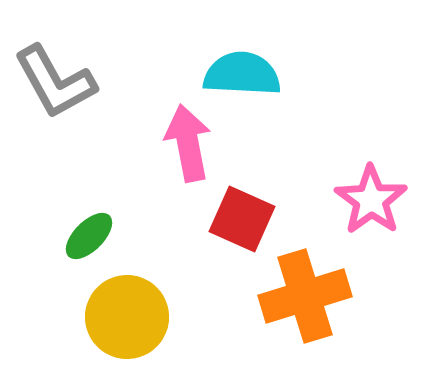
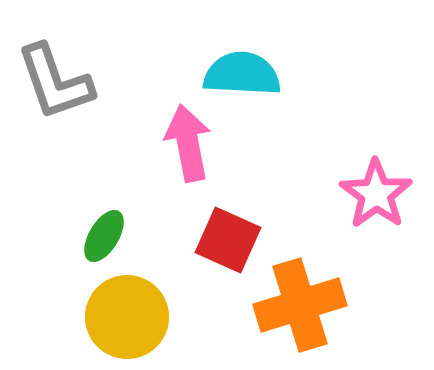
gray L-shape: rotated 10 degrees clockwise
pink star: moved 5 px right, 6 px up
red square: moved 14 px left, 21 px down
green ellipse: moved 15 px right; rotated 14 degrees counterclockwise
orange cross: moved 5 px left, 9 px down
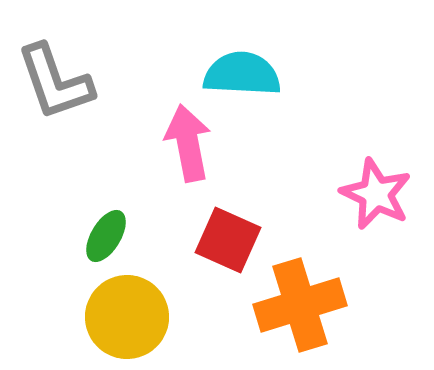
pink star: rotated 10 degrees counterclockwise
green ellipse: moved 2 px right
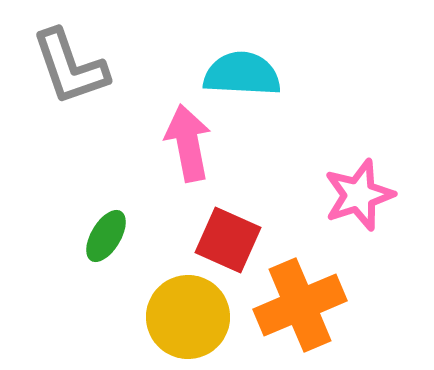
gray L-shape: moved 15 px right, 15 px up
pink star: moved 17 px left, 1 px down; rotated 28 degrees clockwise
orange cross: rotated 6 degrees counterclockwise
yellow circle: moved 61 px right
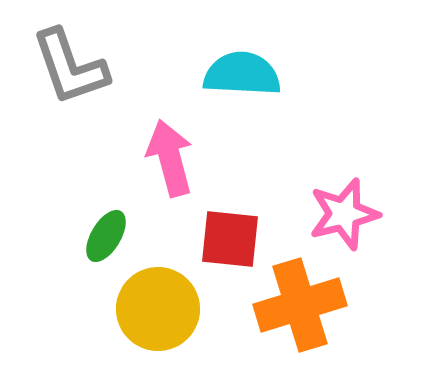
pink arrow: moved 18 px left, 15 px down; rotated 4 degrees counterclockwise
pink star: moved 15 px left, 19 px down; rotated 4 degrees clockwise
red square: moved 2 px right, 1 px up; rotated 18 degrees counterclockwise
orange cross: rotated 6 degrees clockwise
yellow circle: moved 30 px left, 8 px up
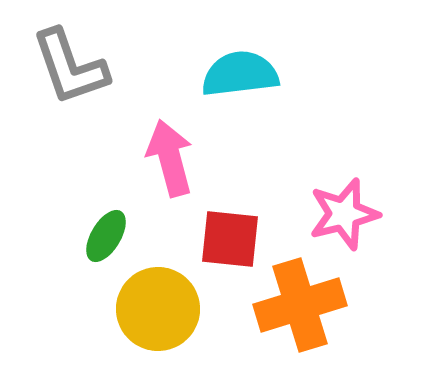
cyan semicircle: moved 2 px left; rotated 10 degrees counterclockwise
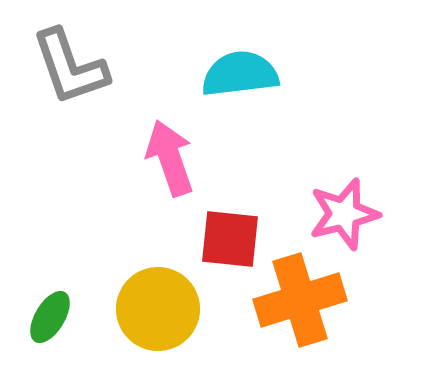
pink arrow: rotated 4 degrees counterclockwise
green ellipse: moved 56 px left, 81 px down
orange cross: moved 5 px up
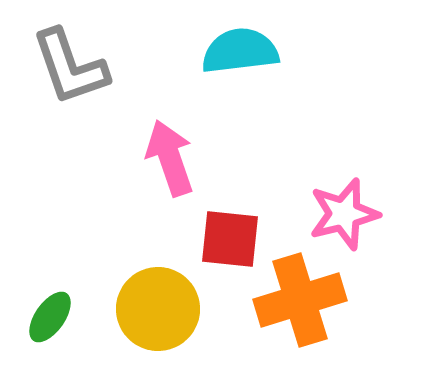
cyan semicircle: moved 23 px up
green ellipse: rotated 4 degrees clockwise
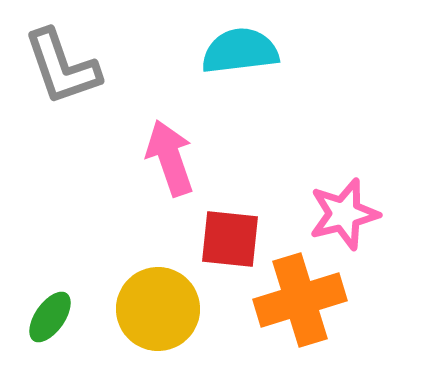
gray L-shape: moved 8 px left
